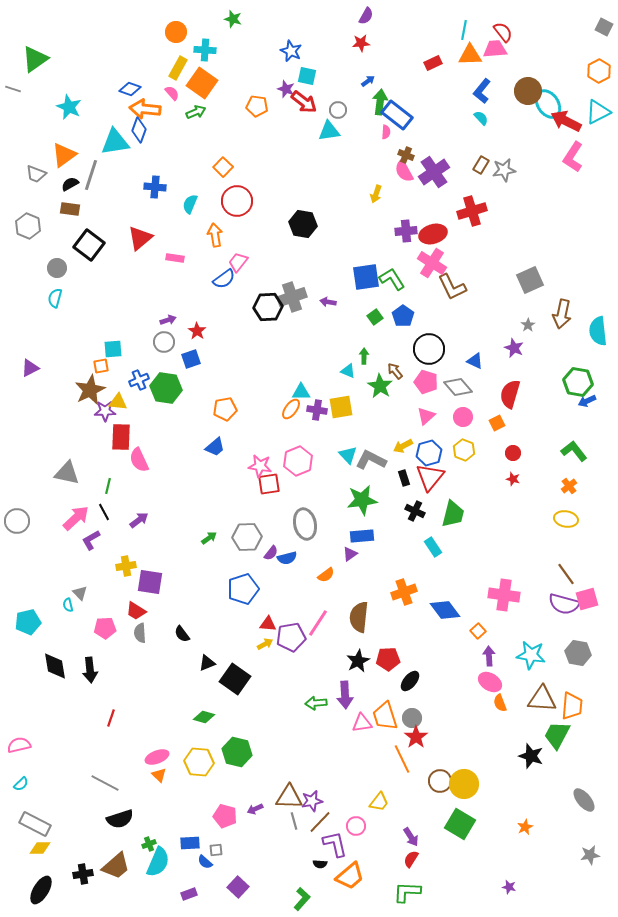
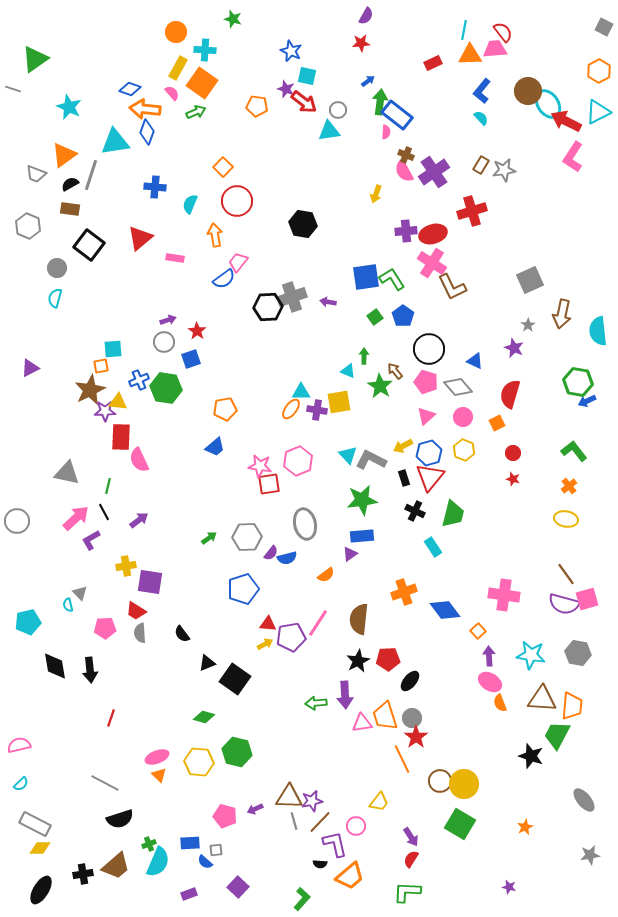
blue diamond at (139, 130): moved 8 px right, 2 px down
yellow square at (341, 407): moved 2 px left, 5 px up
brown semicircle at (359, 617): moved 2 px down
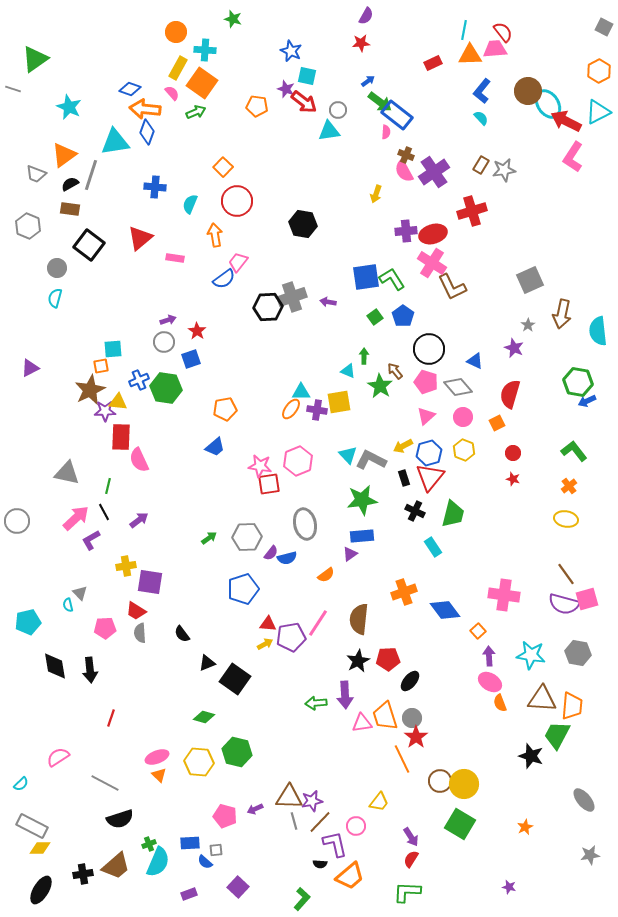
green arrow at (380, 102): rotated 120 degrees clockwise
pink semicircle at (19, 745): moved 39 px right, 12 px down; rotated 20 degrees counterclockwise
gray rectangle at (35, 824): moved 3 px left, 2 px down
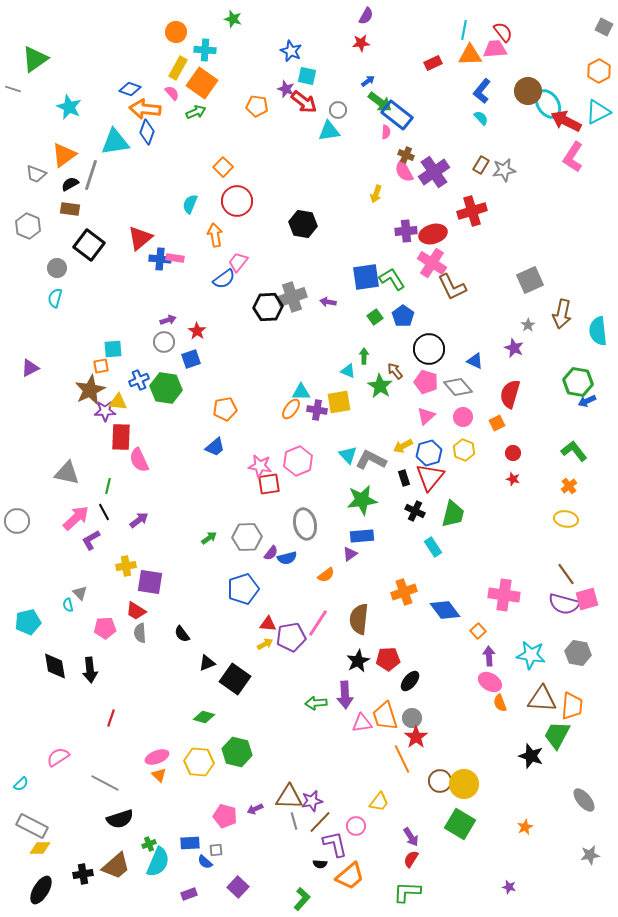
blue cross at (155, 187): moved 5 px right, 72 px down
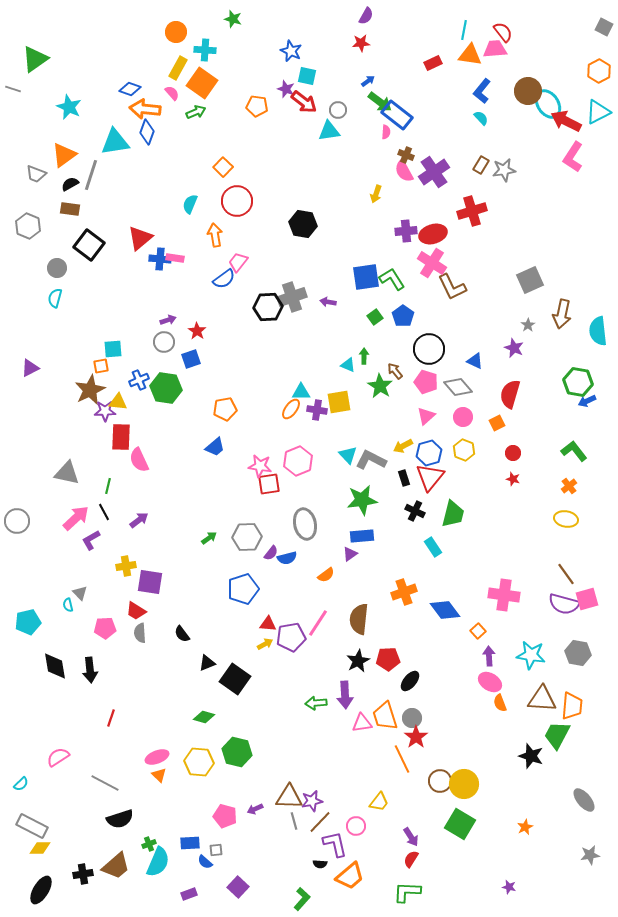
orange triangle at (470, 55): rotated 10 degrees clockwise
cyan triangle at (348, 371): moved 6 px up
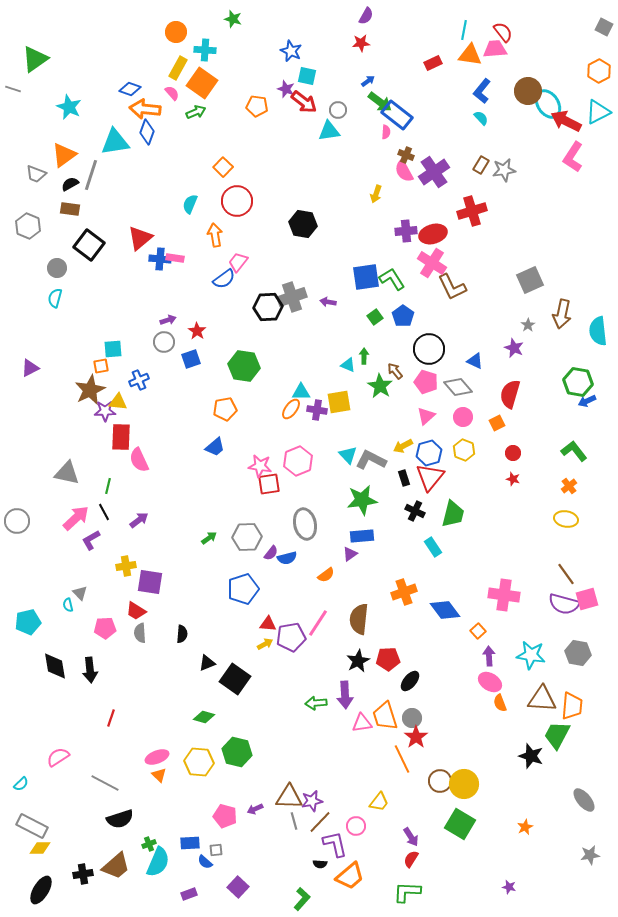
green hexagon at (166, 388): moved 78 px right, 22 px up
black semicircle at (182, 634): rotated 138 degrees counterclockwise
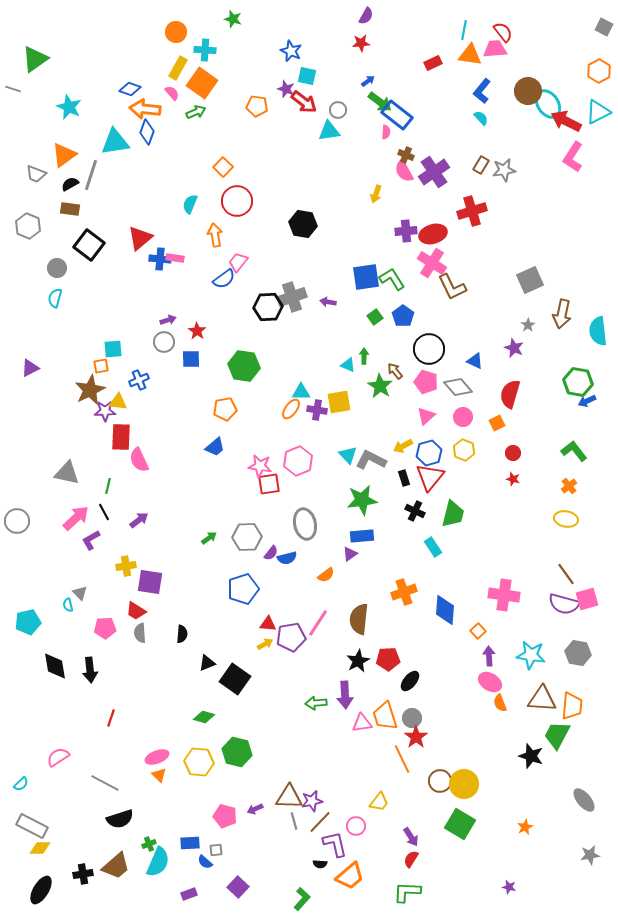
blue square at (191, 359): rotated 18 degrees clockwise
blue diamond at (445, 610): rotated 40 degrees clockwise
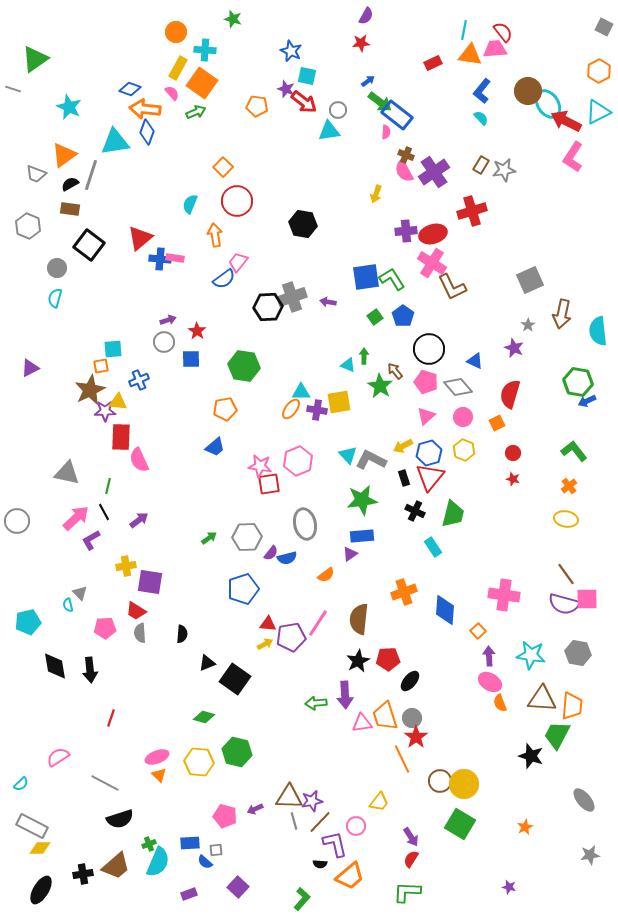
pink square at (587, 599): rotated 15 degrees clockwise
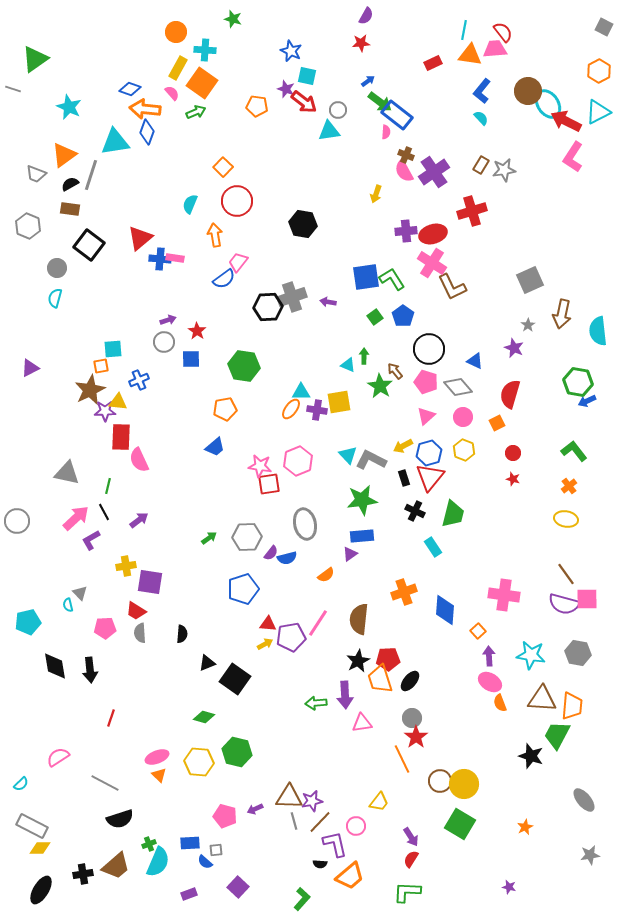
orange trapezoid at (385, 716): moved 5 px left, 37 px up
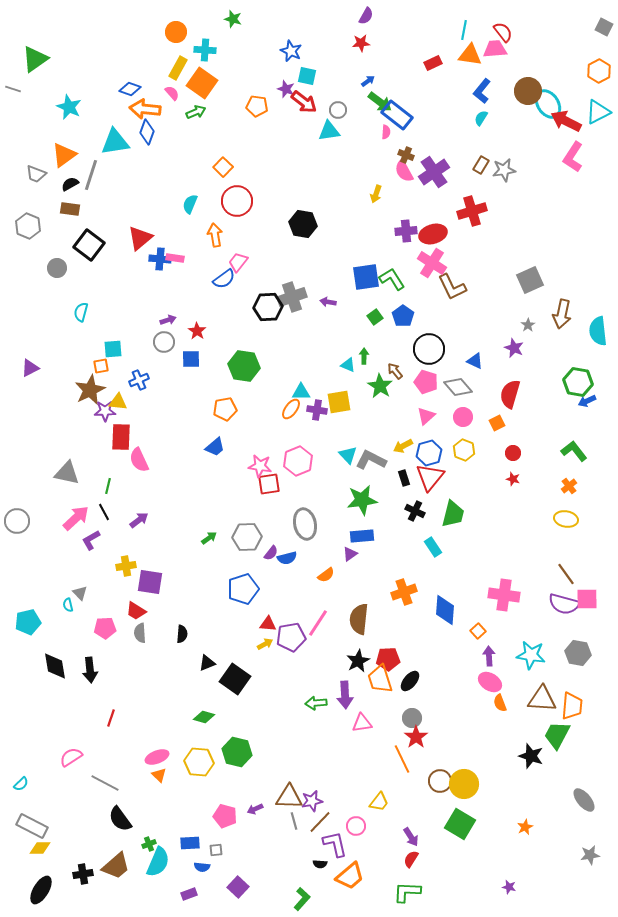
cyan semicircle at (481, 118): rotated 105 degrees counterclockwise
cyan semicircle at (55, 298): moved 26 px right, 14 px down
pink semicircle at (58, 757): moved 13 px right
black semicircle at (120, 819): rotated 72 degrees clockwise
blue semicircle at (205, 862): moved 3 px left, 5 px down; rotated 35 degrees counterclockwise
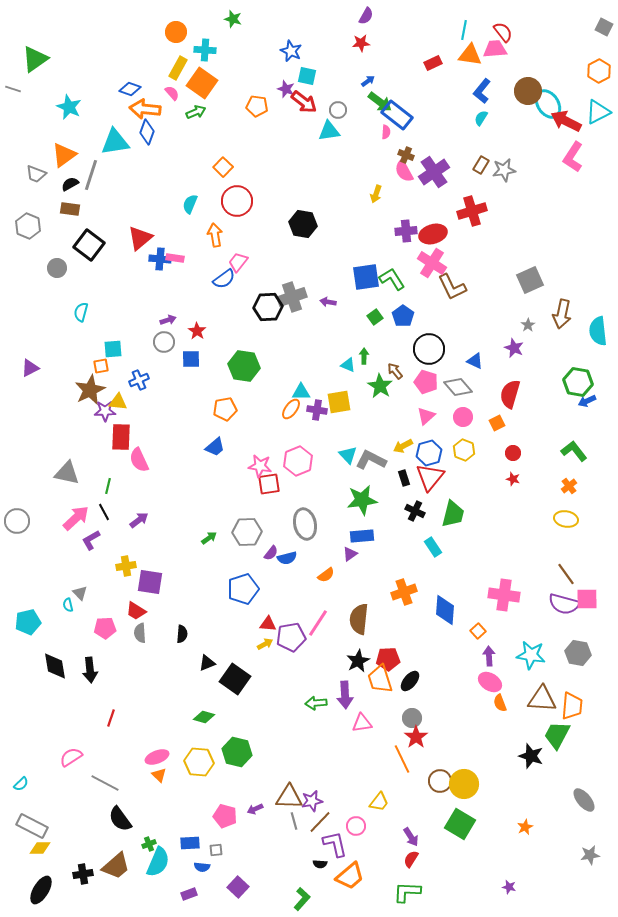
gray hexagon at (247, 537): moved 5 px up
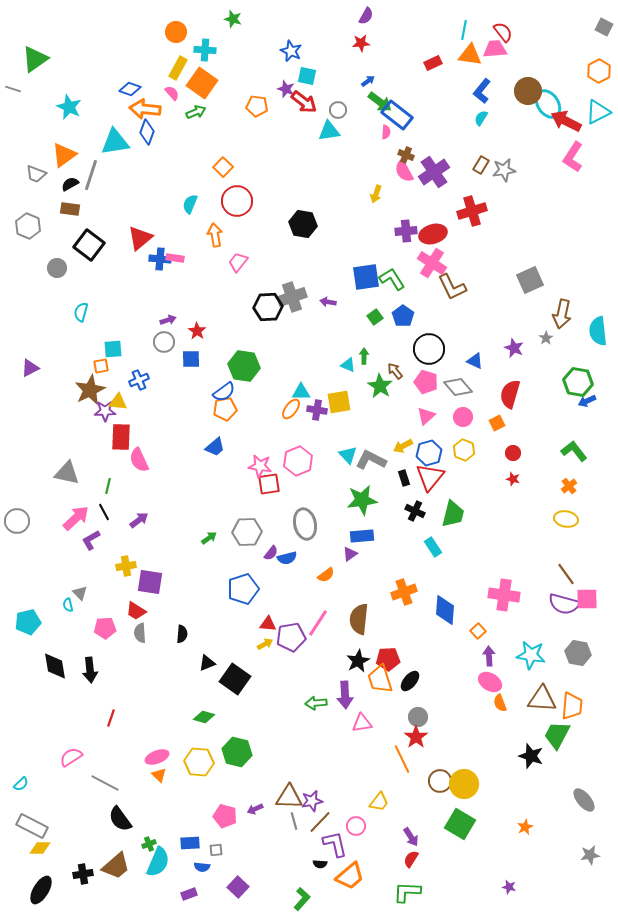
blue semicircle at (224, 279): moved 113 px down
gray star at (528, 325): moved 18 px right, 13 px down
gray circle at (412, 718): moved 6 px right, 1 px up
